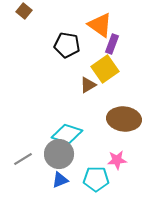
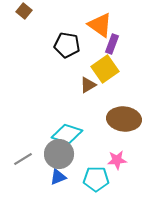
blue triangle: moved 2 px left, 3 px up
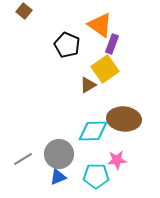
black pentagon: rotated 15 degrees clockwise
cyan diamond: moved 26 px right, 3 px up; rotated 20 degrees counterclockwise
cyan pentagon: moved 3 px up
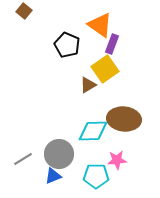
blue triangle: moved 5 px left, 1 px up
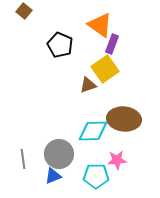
black pentagon: moved 7 px left
brown triangle: rotated 12 degrees clockwise
gray line: rotated 66 degrees counterclockwise
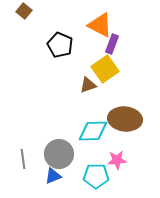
orange triangle: rotated 8 degrees counterclockwise
brown ellipse: moved 1 px right
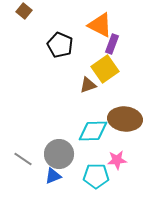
gray line: rotated 48 degrees counterclockwise
